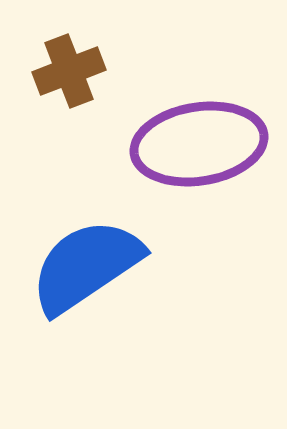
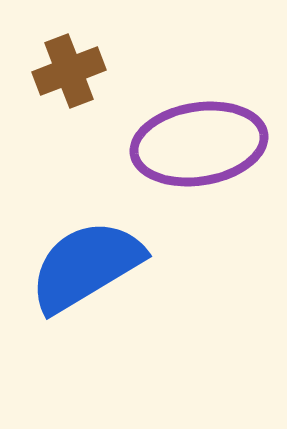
blue semicircle: rotated 3 degrees clockwise
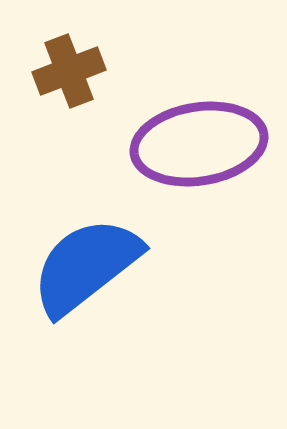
blue semicircle: rotated 7 degrees counterclockwise
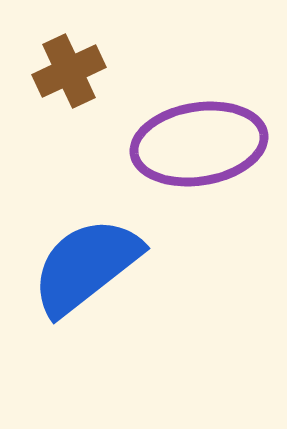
brown cross: rotated 4 degrees counterclockwise
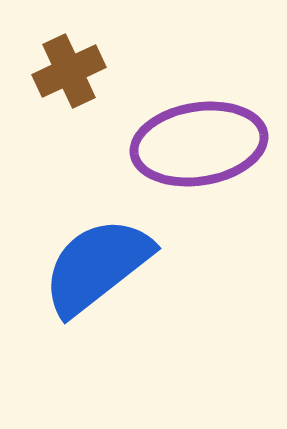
blue semicircle: moved 11 px right
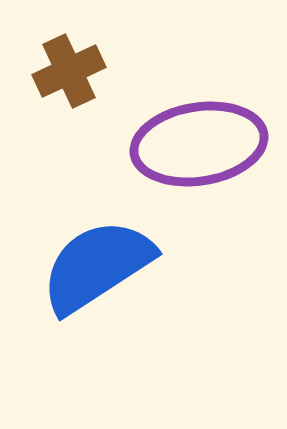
blue semicircle: rotated 5 degrees clockwise
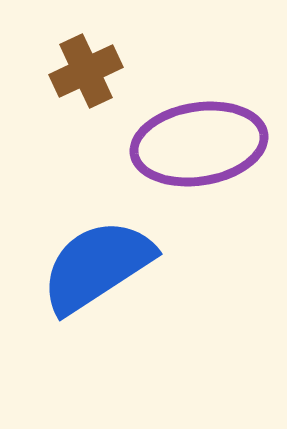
brown cross: moved 17 px right
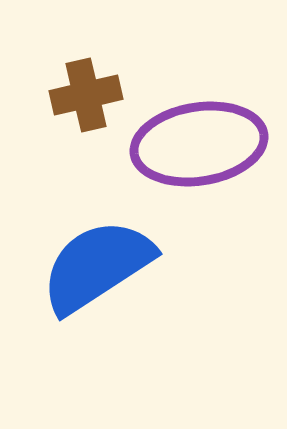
brown cross: moved 24 px down; rotated 12 degrees clockwise
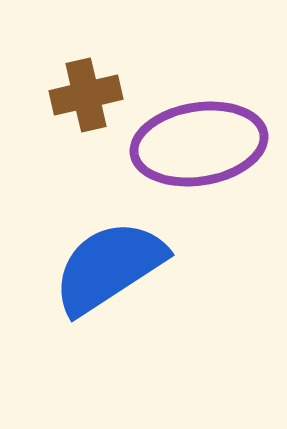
blue semicircle: moved 12 px right, 1 px down
